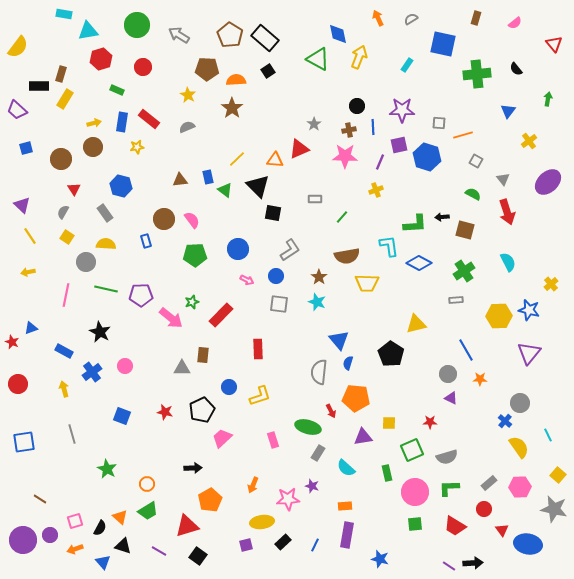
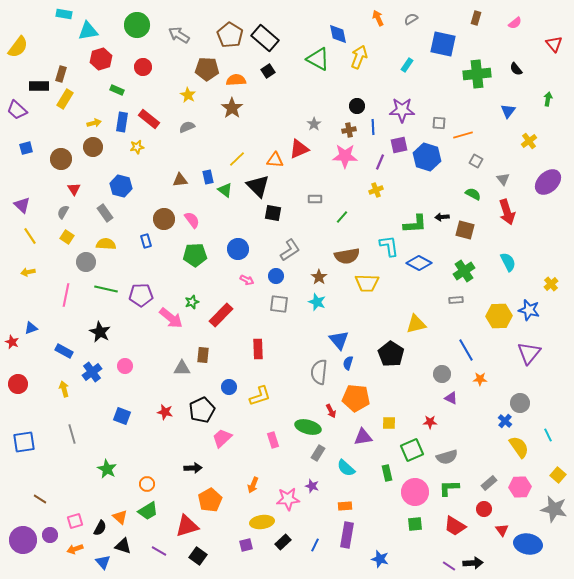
gray circle at (448, 374): moved 6 px left
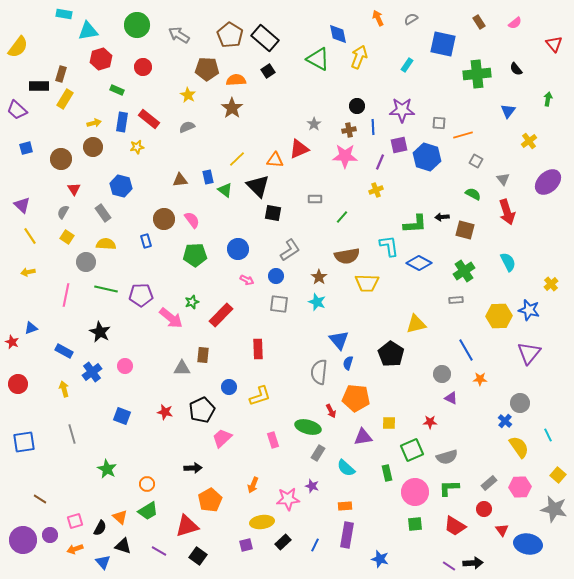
brown rectangle at (476, 18): moved 3 px right, 4 px down; rotated 48 degrees counterclockwise
gray rectangle at (105, 213): moved 2 px left
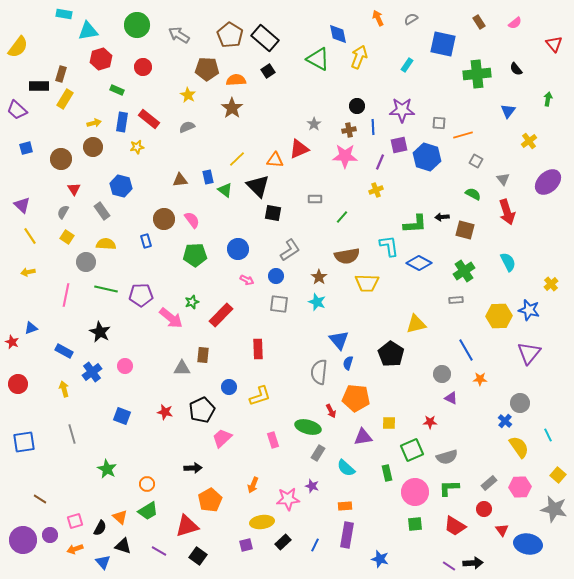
gray rectangle at (103, 213): moved 1 px left, 2 px up
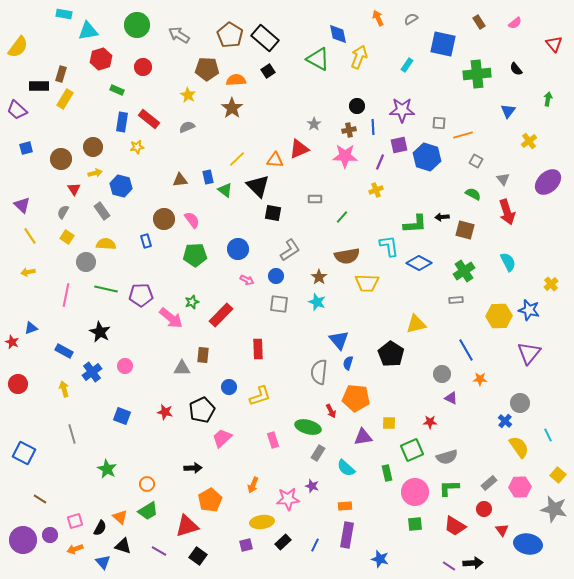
yellow arrow at (94, 123): moved 1 px right, 50 px down
blue square at (24, 442): moved 11 px down; rotated 35 degrees clockwise
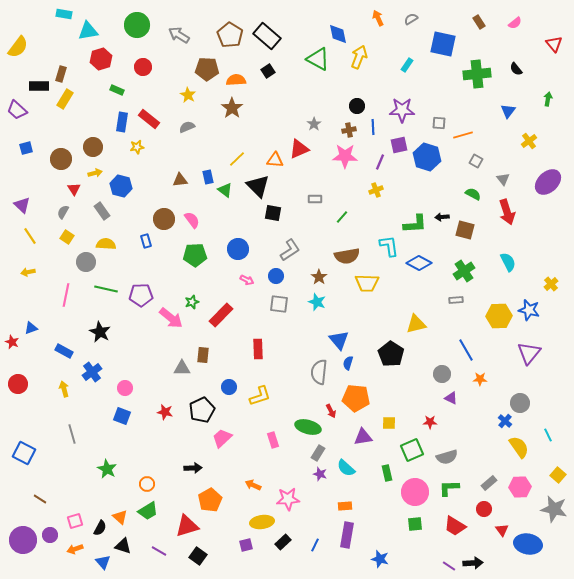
black rectangle at (265, 38): moved 2 px right, 2 px up
pink circle at (125, 366): moved 22 px down
orange arrow at (253, 485): rotated 91 degrees clockwise
purple star at (312, 486): moved 8 px right, 12 px up
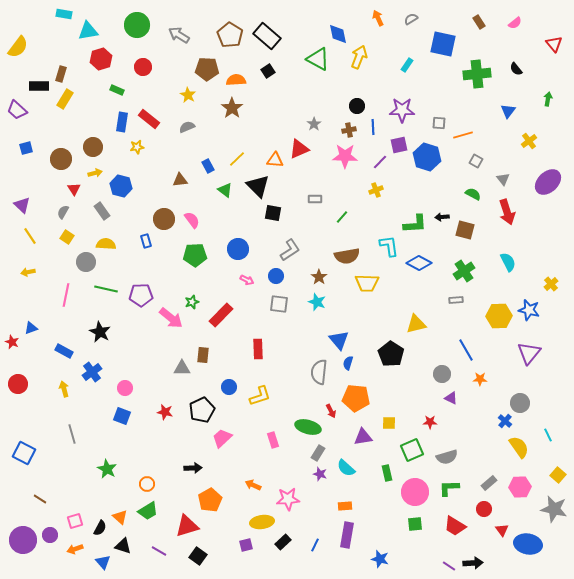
purple line at (380, 162): rotated 21 degrees clockwise
blue rectangle at (208, 177): moved 11 px up; rotated 16 degrees counterclockwise
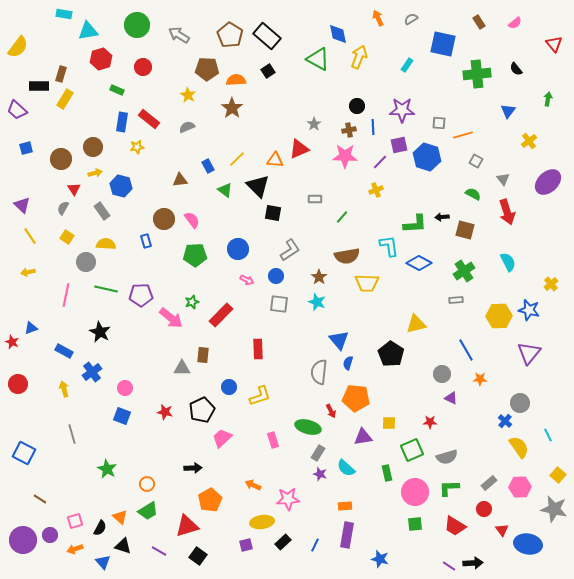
gray semicircle at (63, 212): moved 4 px up
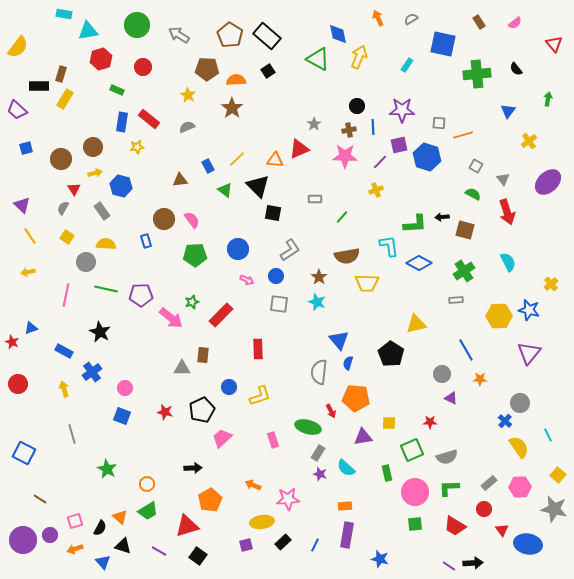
gray square at (476, 161): moved 5 px down
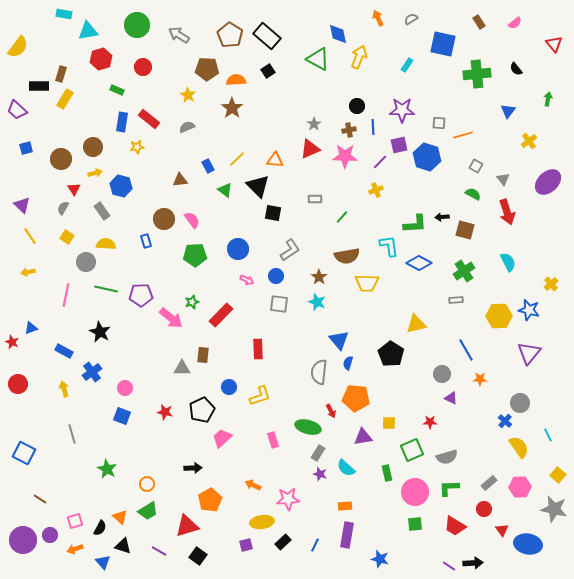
red triangle at (299, 149): moved 11 px right
